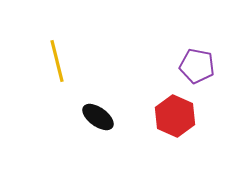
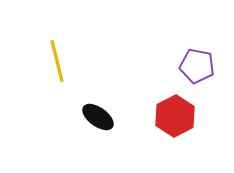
red hexagon: rotated 9 degrees clockwise
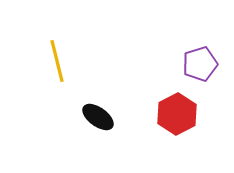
purple pentagon: moved 3 px right, 2 px up; rotated 28 degrees counterclockwise
red hexagon: moved 2 px right, 2 px up
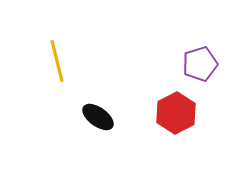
red hexagon: moved 1 px left, 1 px up
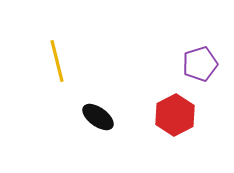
red hexagon: moved 1 px left, 2 px down
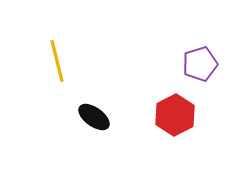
black ellipse: moved 4 px left
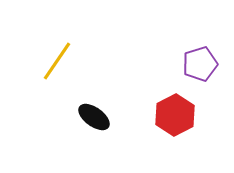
yellow line: rotated 48 degrees clockwise
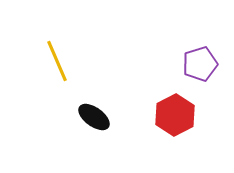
yellow line: rotated 57 degrees counterclockwise
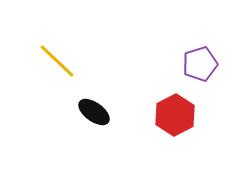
yellow line: rotated 24 degrees counterclockwise
black ellipse: moved 5 px up
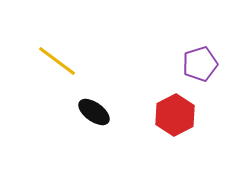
yellow line: rotated 6 degrees counterclockwise
